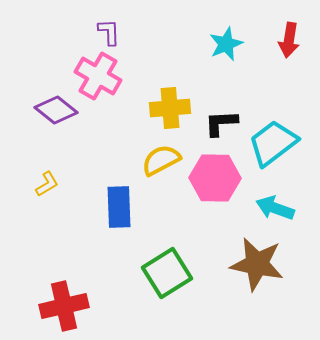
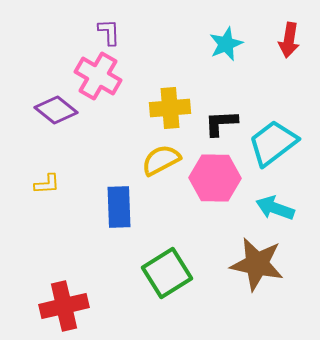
yellow L-shape: rotated 28 degrees clockwise
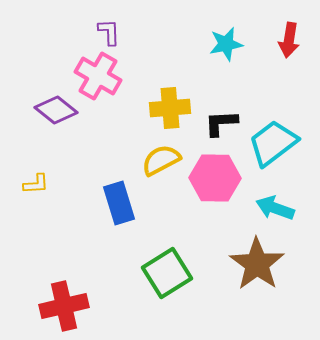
cyan star: rotated 12 degrees clockwise
yellow L-shape: moved 11 px left
blue rectangle: moved 4 px up; rotated 15 degrees counterclockwise
brown star: rotated 24 degrees clockwise
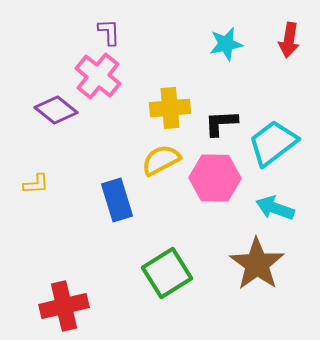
pink cross: rotated 9 degrees clockwise
blue rectangle: moved 2 px left, 3 px up
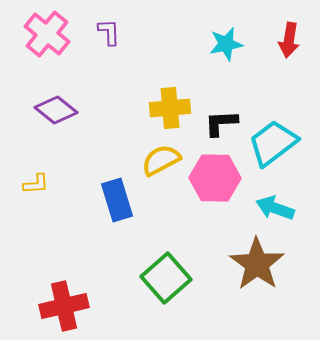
pink cross: moved 51 px left, 42 px up
green square: moved 1 px left, 5 px down; rotated 9 degrees counterclockwise
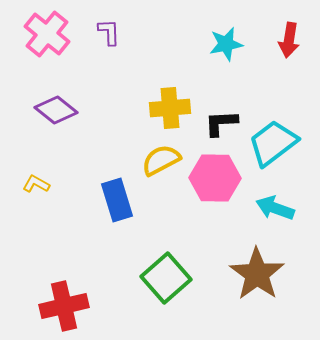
yellow L-shape: rotated 148 degrees counterclockwise
brown star: moved 10 px down
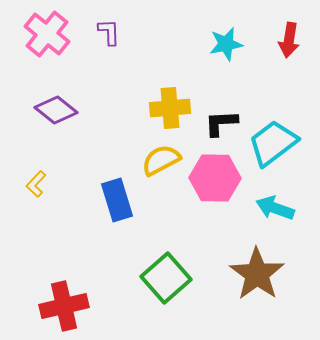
yellow L-shape: rotated 76 degrees counterclockwise
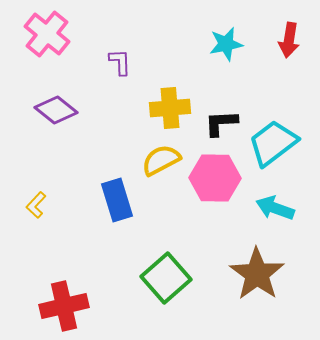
purple L-shape: moved 11 px right, 30 px down
yellow L-shape: moved 21 px down
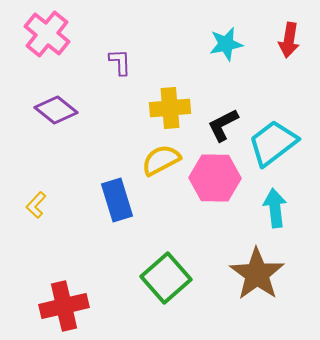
black L-shape: moved 2 px right, 2 px down; rotated 24 degrees counterclockwise
cyan arrow: rotated 63 degrees clockwise
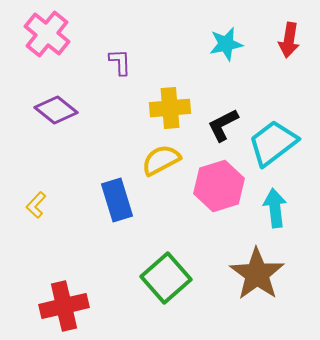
pink hexagon: moved 4 px right, 8 px down; rotated 18 degrees counterclockwise
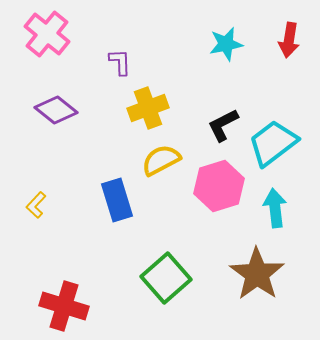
yellow cross: moved 22 px left; rotated 15 degrees counterclockwise
red cross: rotated 30 degrees clockwise
